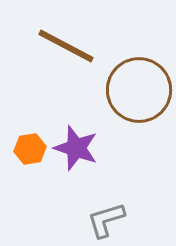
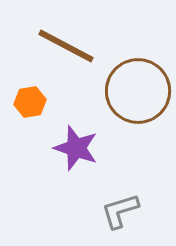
brown circle: moved 1 px left, 1 px down
orange hexagon: moved 47 px up
gray L-shape: moved 14 px right, 9 px up
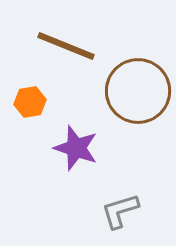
brown line: rotated 6 degrees counterclockwise
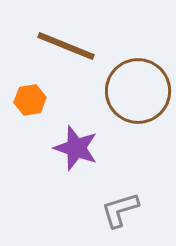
orange hexagon: moved 2 px up
gray L-shape: moved 1 px up
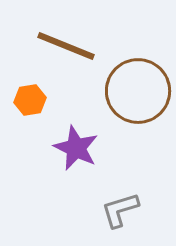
purple star: rotated 6 degrees clockwise
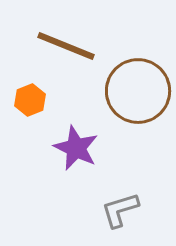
orange hexagon: rotated 12 degrees counterclockwise
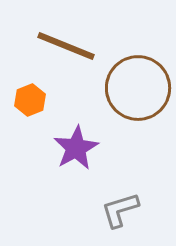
brown circle: moved 3 px up
purple star: rotated 18 degrees clockwise
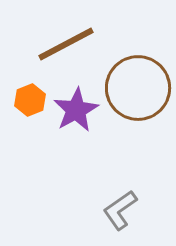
brown line: moved 2 px up; rotated 50 degrees counterclockwise
purple star: moved 38 px up
gray L-shape: rotated 18 degrees counterclockwise
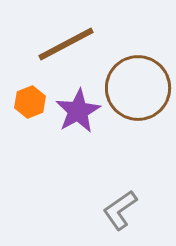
orange hexagon: moved 2 px down
purple star: moved 2 px right, 1 px down
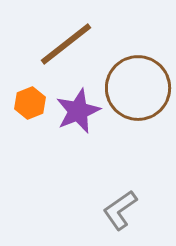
brown line: rotated 10 degrees counterclockwise
orange hexagon: moved 1 px down
purple star: rotated 6 degrees clockwise
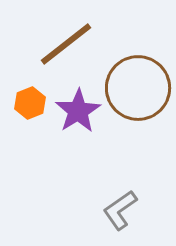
purple star: rotated 9 degrees counterclockwise
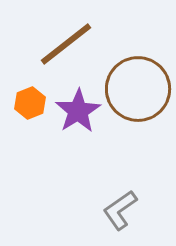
brown circle: moved 1 px down
